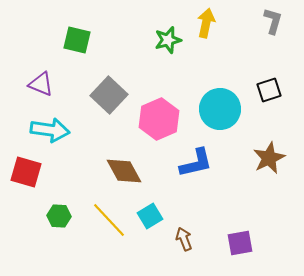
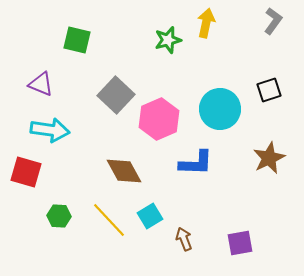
gray L-shape: rotated 20 degrees clockwise
gray square: moved 7 px right
blue L-shape: rotated 15 degrees clockwise
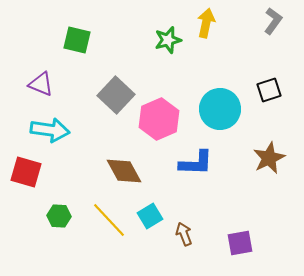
brown arrow: moved 5 px up
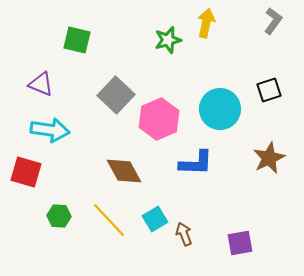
cyan square: moved 5 px right, 3 px down
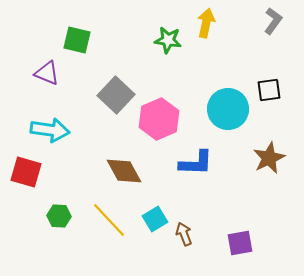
green star: rotated 24 degrees clockwise
purple triangle: moved 6 px right, 11 px up
black square: rotated 10 degrees clockwise
cyan circle: moved 8 px right
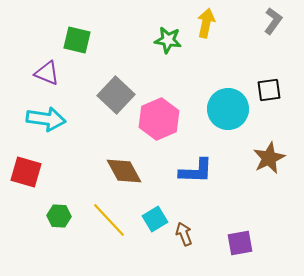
cyan arrow: moved 4 px left, 11 px up
blue L-shape: moved 8 px down
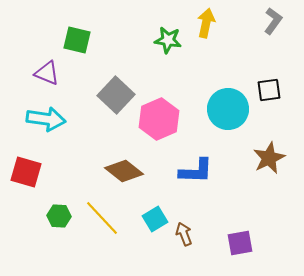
brown diamond: rotated 24 degrees counterclockwise
yellow line: moved 7 px left, 2 px up
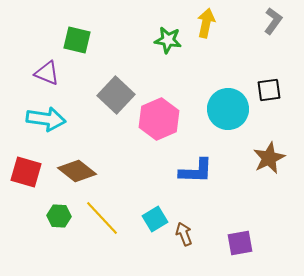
brown diamond: moved 47 px left
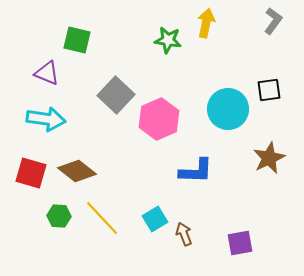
red square: moved 5 px right, 1 px down
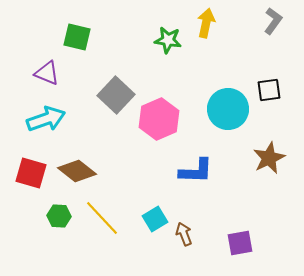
green square: moved 3 px up
cyan arrow: rotated 27 degrees counterclockwise
